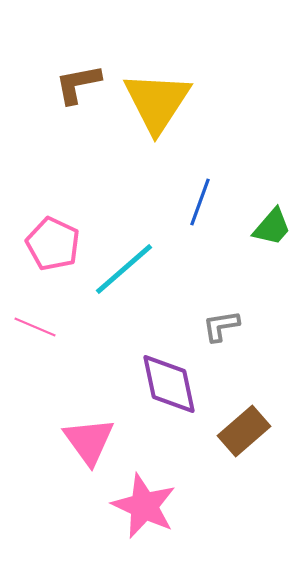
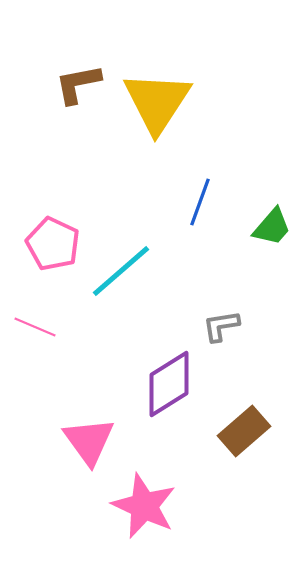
cyan line: moved 3 px left, 2 px down
purple diamond: rotated 70 degrees clockwise
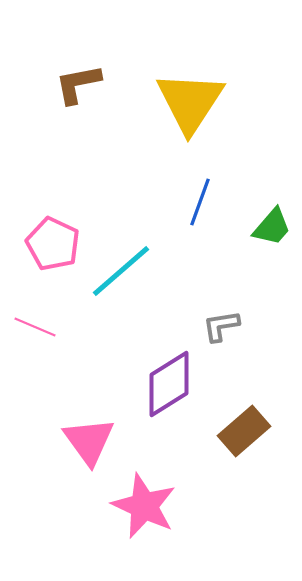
yellow triangle: moved 33 px right
